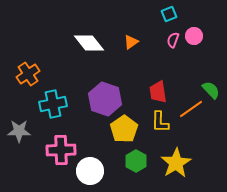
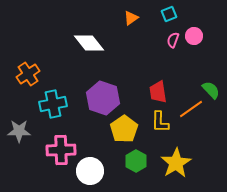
orange triangle: moved 24 px up
purple hexagon: moved 2 px left, 1 px up
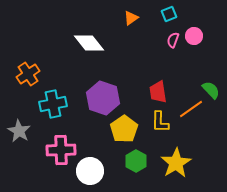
gray star: rotated 30 degrees clockwise
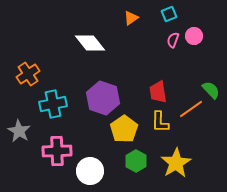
white diamond: moved 1 px right
pink cross: moved 4 px left, 1 px down
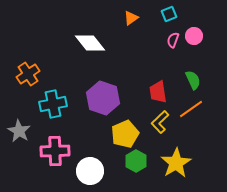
green semicircle: moved 18 px left, 10 px up; rotated 18 degrees clockwise
yellow L-shape: rotated 45 degrees clockwise
yellow pentagon: moved 1 px right, 5 px down; rotated 12 degrees clockwise
pink cross: moved 2 px left
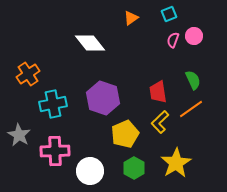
gray star: moved 4 px down
green hexagon: moved 2 px left, 7 px down
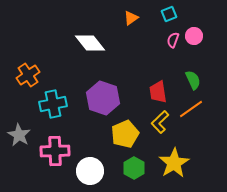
orange cross: moved 1 px down
yellow star: moved 2 px left
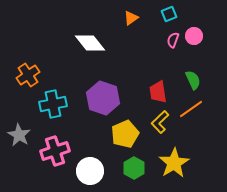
pink cross: rotated 16 degrees counterclockwise
